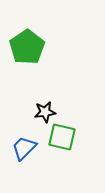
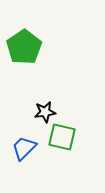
green pentagon: moved 3 px left
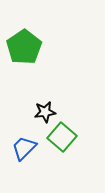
green square: rotated 28 degrees clockwise
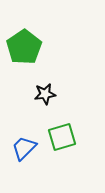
black star: moved 18 px up
green square: rotated 32 degrees clockwise
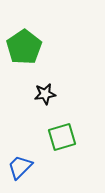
blue trapezoid: moved 4 px left, 19 px down
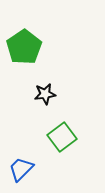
green square: rotated 20 degrees counterclockwise
blue trapezoid: moved 1 px right, 2 px down
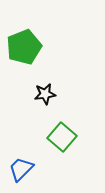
green pentagon: rotated 12 degrees clockwise
green square: rotated 12 degrees counterclockwise
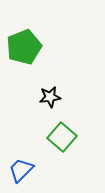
black star: moved 5 px right, 3 px down
blue trapezoid: moved 1 px down
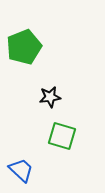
green square: moved 1 px up; rotated 24 degrees counterclockwise
blue trapezoid: rotated 88 degrees clockwise
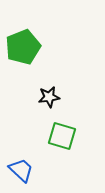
green pentagon: moved 1 px left
black star: moved 1 px left
